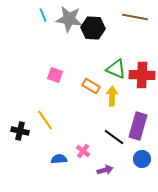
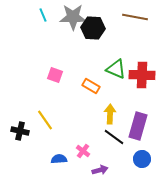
gray star: moved 4 px right, 2 px up; rotated 8 degrees counterclockwise
yellow arrow: moved 2 px left, 18 px down
purple arrow: moved 5 px left
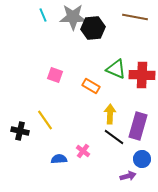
black hexagon: rotated 10 degrees counterclockwise
purple arrow: moved 28 px right, 6 px down
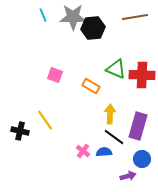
brown line: rotated 20 degrees counterclockwise
blue semicircle: moved 45 px right, 7 px up
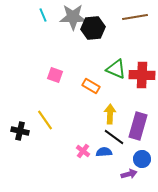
purple arrow: moved 1 px right, 2 px up
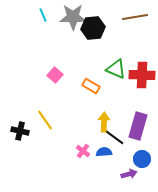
pink square: rotated 21 degrees clockwise
yellow arrow: moved 6 px left, 8 px down
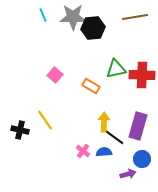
green triangle: rotated 35 degrees counterclockwise
black cross: moved 1 px up
purple arrow: moved 1 px left
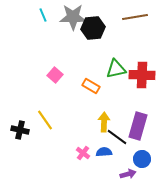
black line: moved 3 px right
pink cross: moved 2 px down
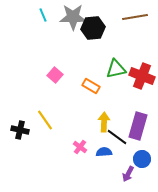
red cross: moved 1 px down; rotated 20 degrees clockwise
pink cross: moved 3 px left, 6 px up
purple arrow: rotated 133 degrees clockwise
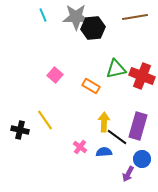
gray star: moved 3 px right
